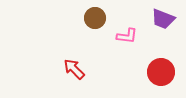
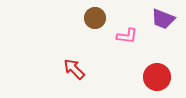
red circle: moved 4 px left, 5 px down
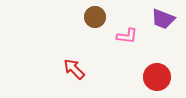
brown circle: moved 1 px up
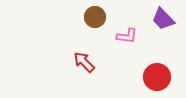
purple trapezoid: rotated 25 degrees clockwise
red arrow: moved 10 px right, 7 px up
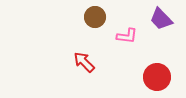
purple trapezoid: moved 2 px left
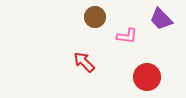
red circle: moved 10 px left
